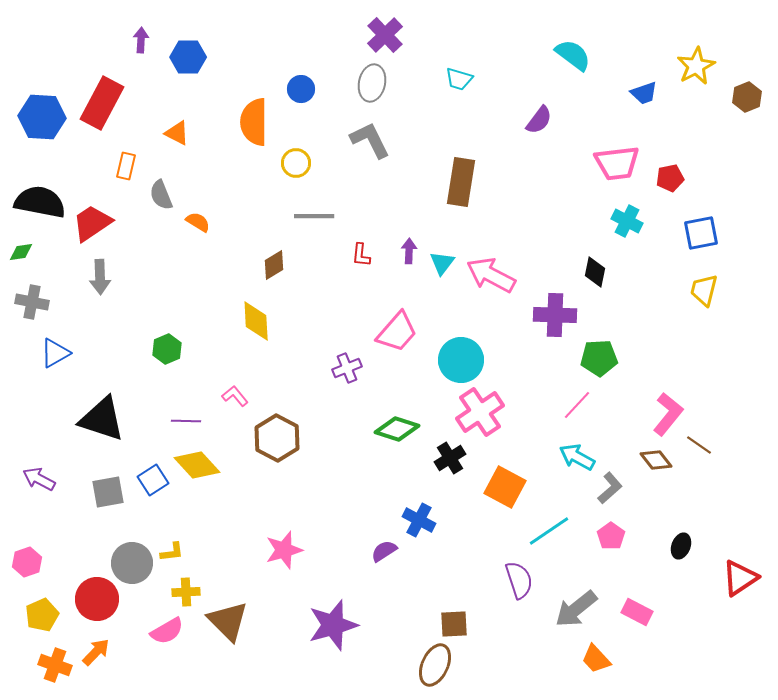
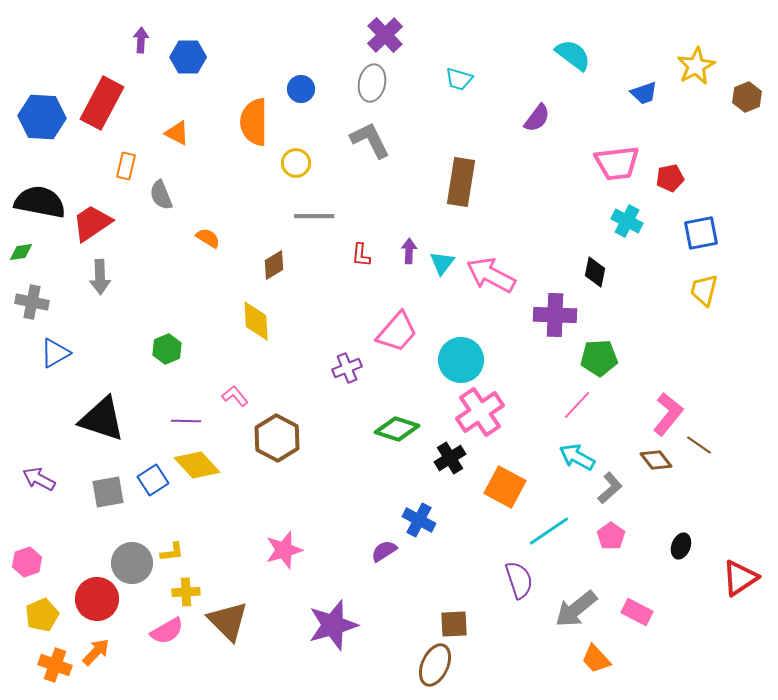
purple semicircle at (539, 120): moved 2 px left, 2 px up
orange semicircle at (198, 222): moved 10 px right, 16 px down
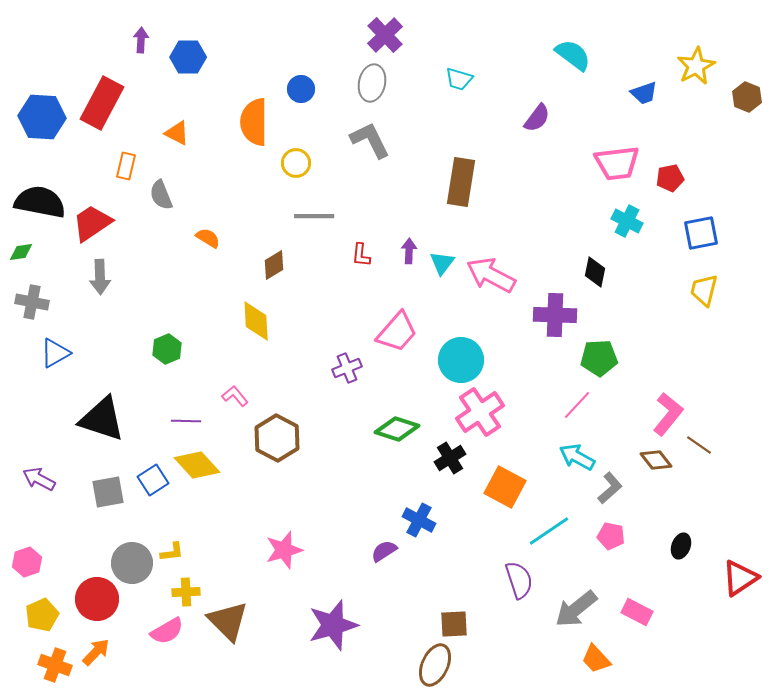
brown hexagon at (747, 97): rotated 16 degrees counterclockwise
pink pentagon at (611, 536): rotated 24 degrees counterclockwise
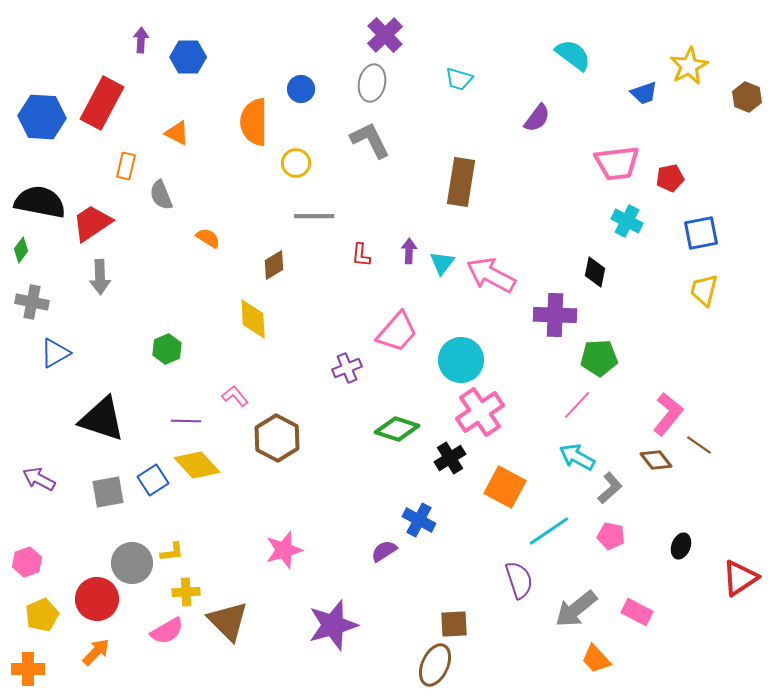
yellow star at (696, 66): moved 7 px left
green diamond at (21, 252): moved 2 px up; rotated 45 degrees counterclockwise
yellow diamond at (256, 321): moved 3 px left, 2 px up
orange cross at (55, 665): moved 27 px left, 4 px down; rotated 20 degrees counterclockwise
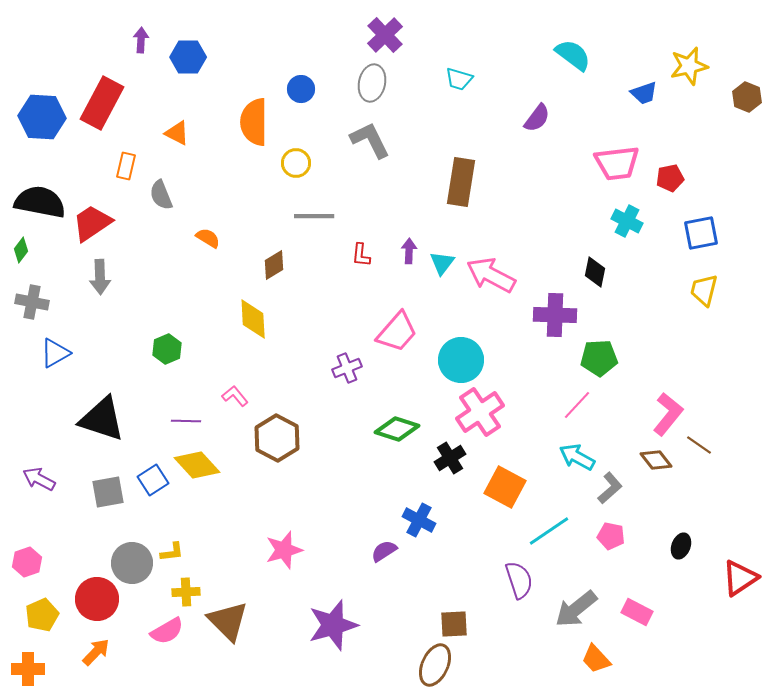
yellow star at (689, 66): rotated 15 degrees clockwise
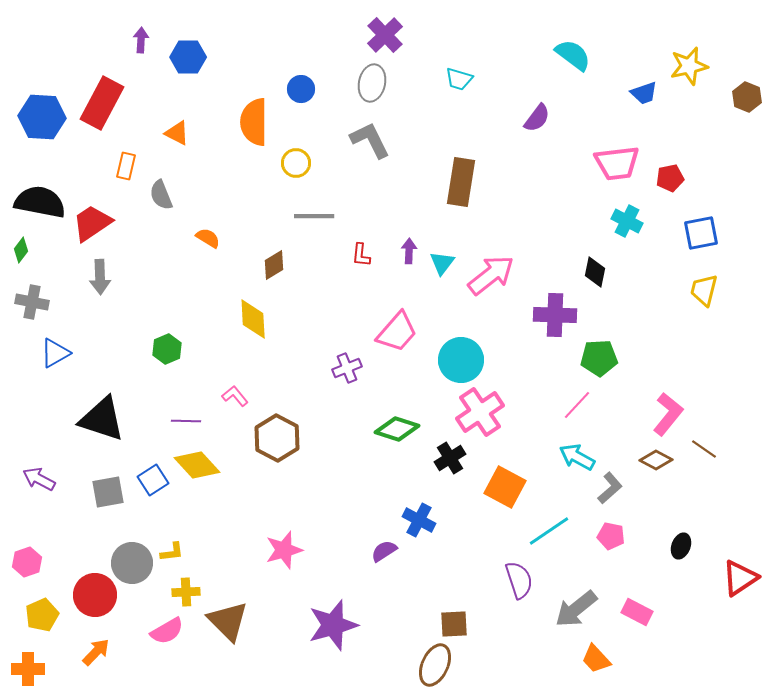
pink arrow at (491, 275): rotated 114 degrees clockwise
brown line at (699, 445): moved 5 px right, 4 px down
brown diamond at (656, 460): rotated 24 degrees counterclockwise
red circle at (97, 599): moved 2 px left, 4 px up
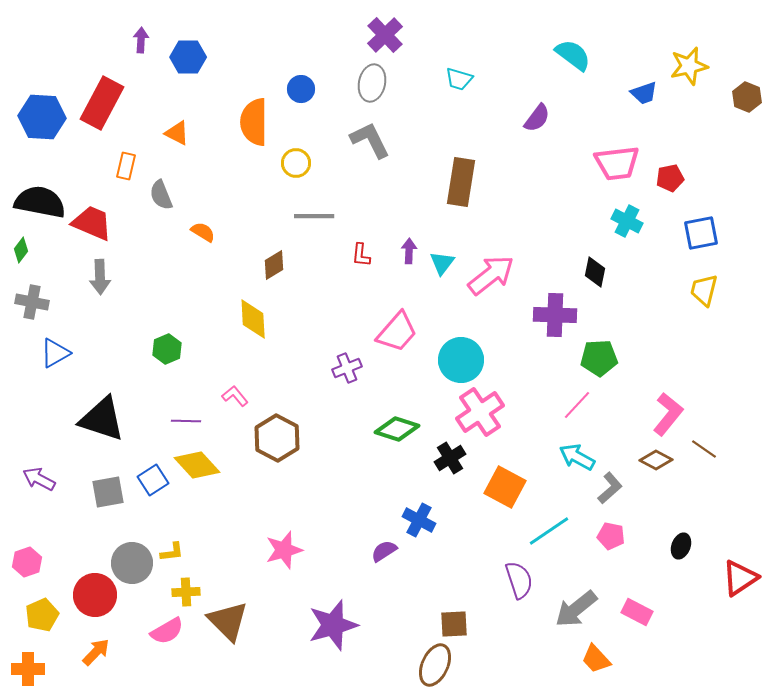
red trapezoid at (92, 223): rotated 57 degrees clockwise
orange semicircle at (208, 238): moved 5 px left, 6 px up
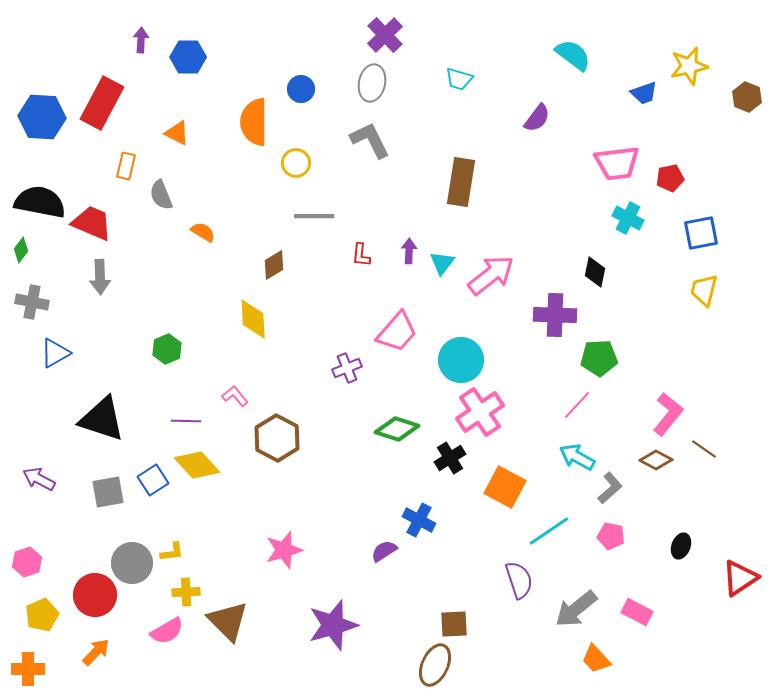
cyan cross at (627, 221): moved 1 px right, 3 px up
